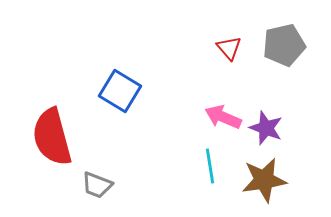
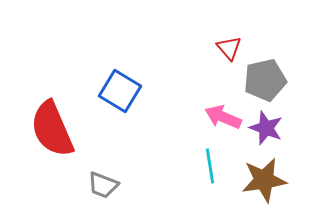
gray pentagon: moved 19 px left, 35 px down
red semicircle: moved 8 px up; rotated 8 degrees counterclockwise
gray trapezoid: moved 6 px right
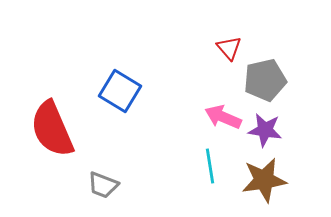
purple star: moved 1 px left, 2 px down; rotated 12 degrees counterclockwise
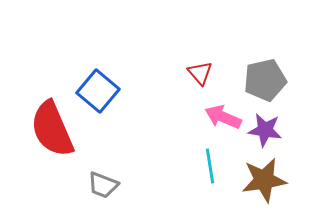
red triangle: moved 29 px left, 25 px down
blue square: moved 22 px left; rotated 9 degrees clockwise
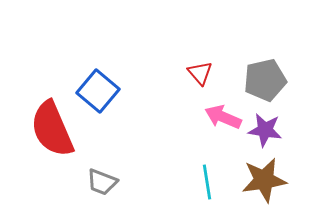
cyan line: moved 3 px left, 16 px down
gray trapezoid: moved 1 px left, 3 px up
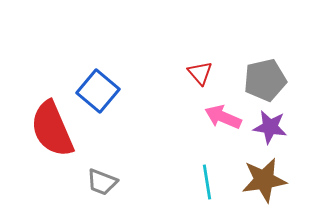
purple star: moved 5 px right, 3 px up
